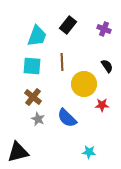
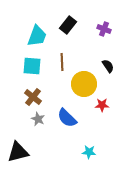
black semicircle: moved 1 px right
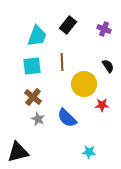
cyan square: rotated 12 degrees counterclockwise
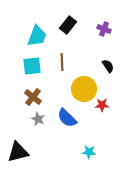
yellow circle: moved 5 px down
